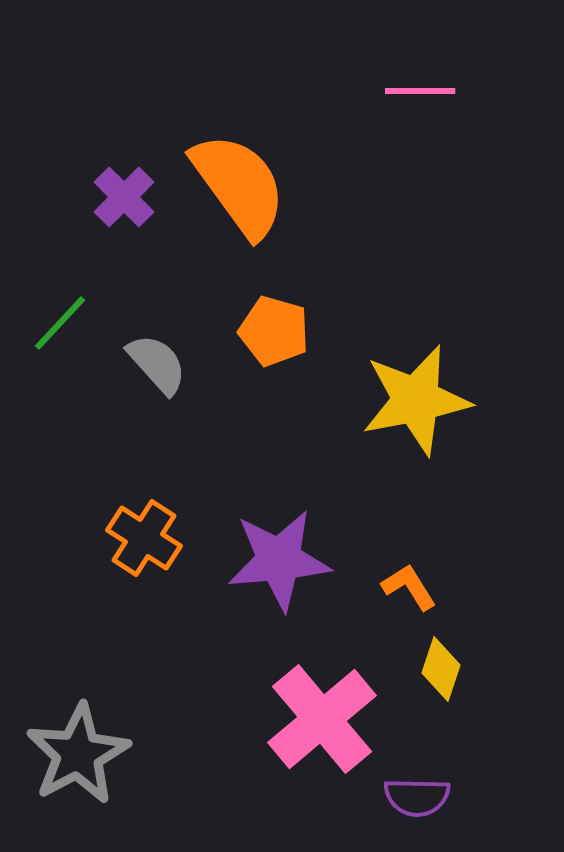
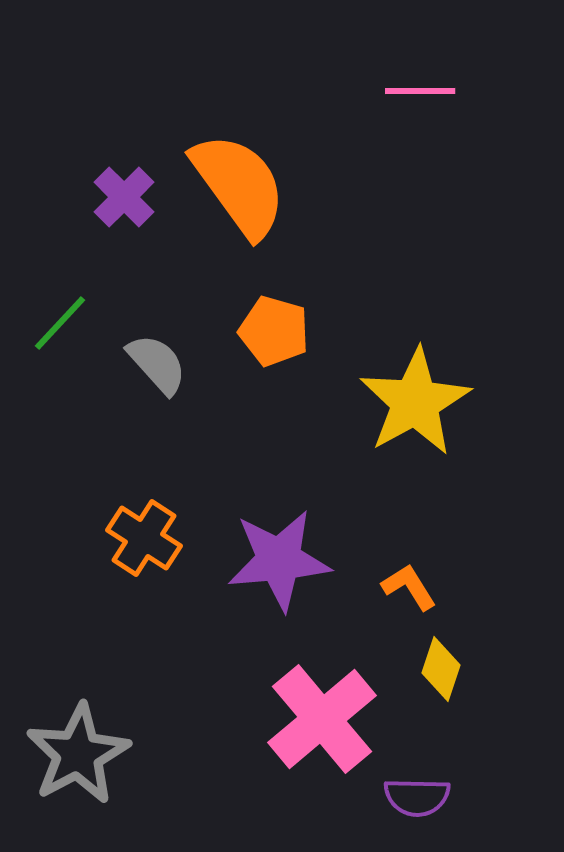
yellow star: moved 1 px left, 2 px down; rotated 18 degrees counterclockwise
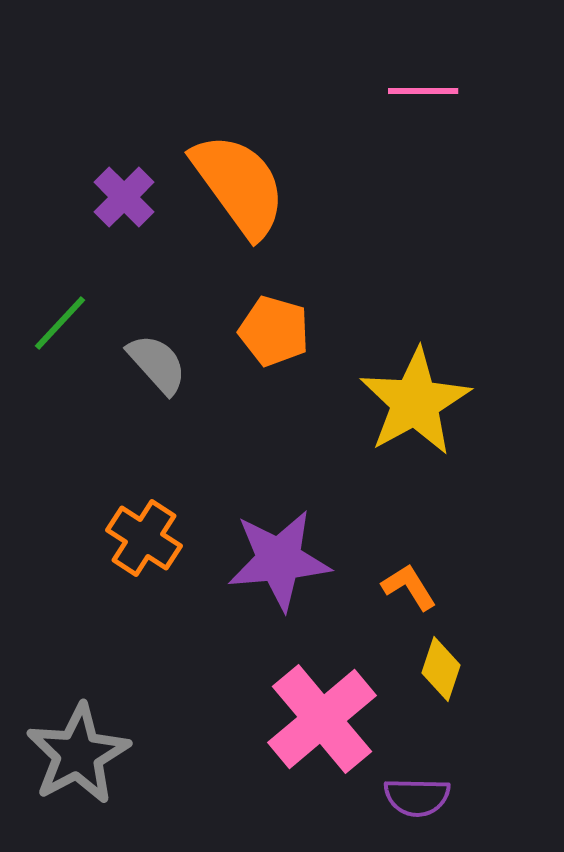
pink line: moved 3 px right
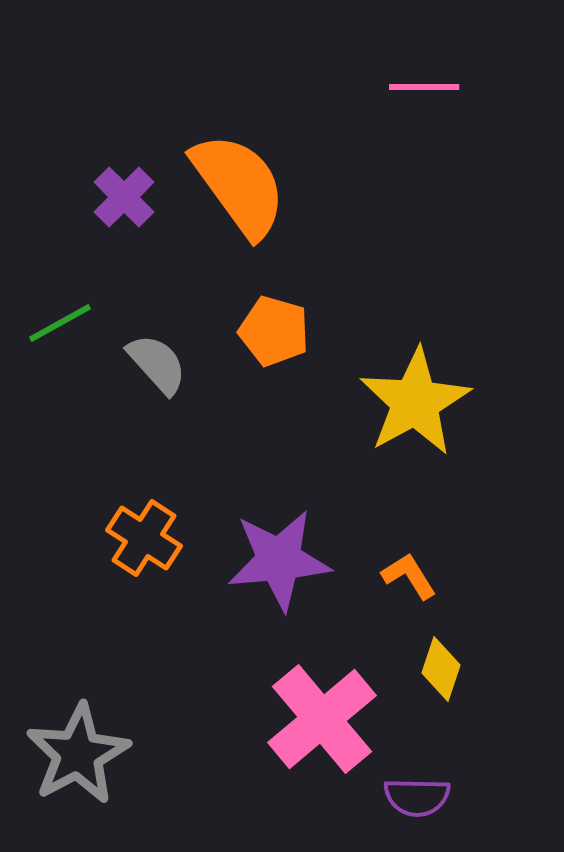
pink line: moved 1 px right, 4 px up
green line: rotated 18 degrees clockwise
orange L-shape: moved 11 px up
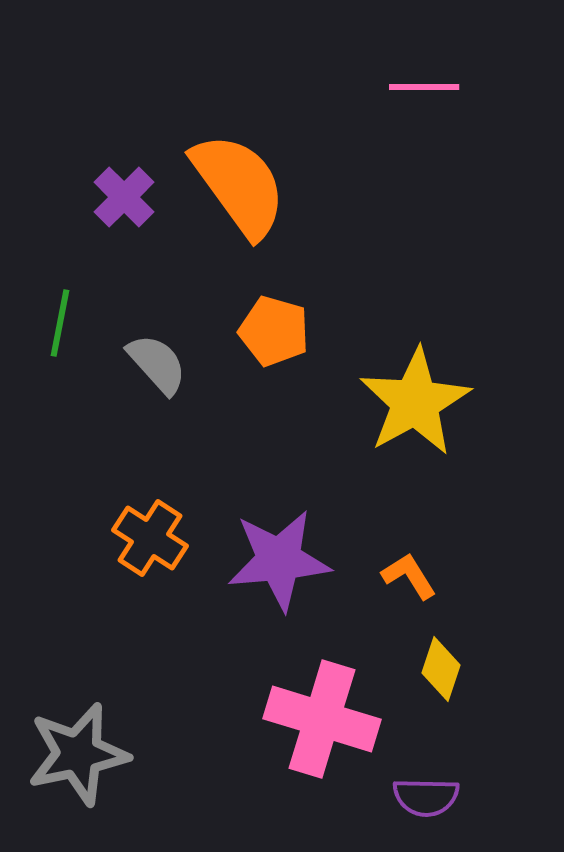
green line: rotated 50 degrees counterclockwise
orange cross: moved 6 px right
pink cross: rotated 33 degrees counterclockwise
gray star: rotated 16 degrees clockwise
purple semicircle: moved 9 px right
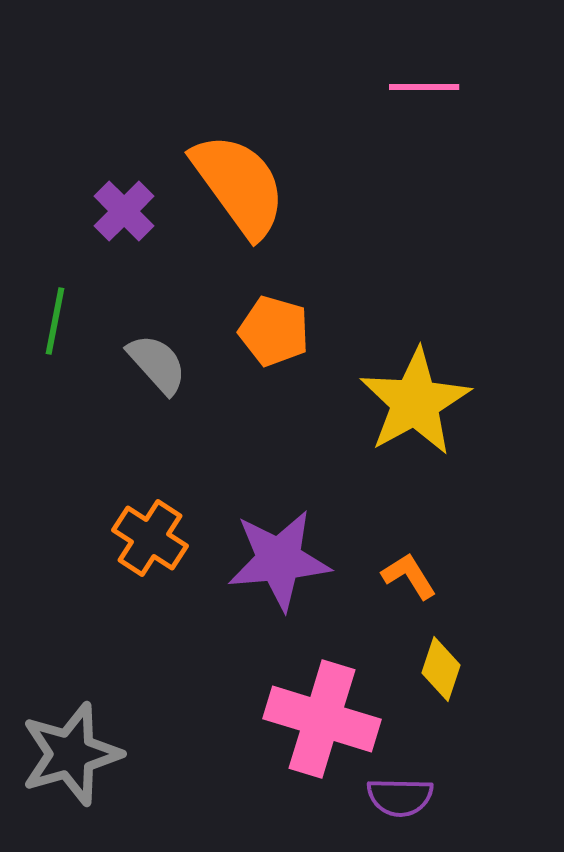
purple cross: moved 14 px down
green line: moved 5 px left, 2 px up
gray star: moved 7 px left; rotated 4 degrees counterclockwise
purple semicircle: moved 26 px left
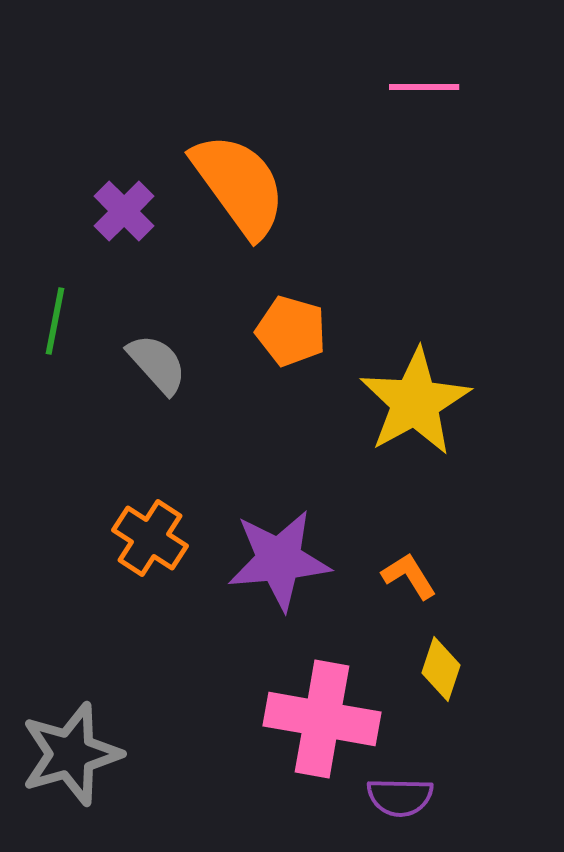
orange pentagon: moved 17 px right
pink cross: rotated 7 degrees counterclockwise
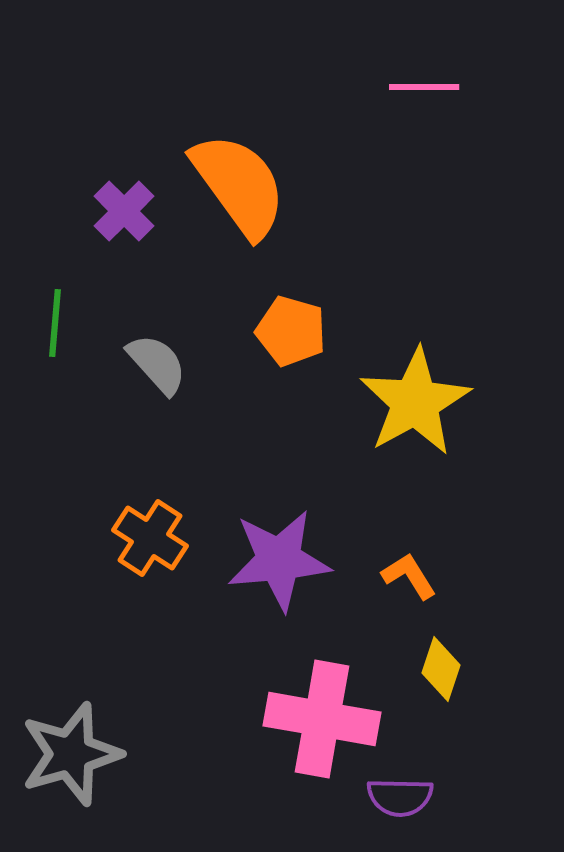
green line: moved 2 px down; rotated 6 degrees counterclockwise
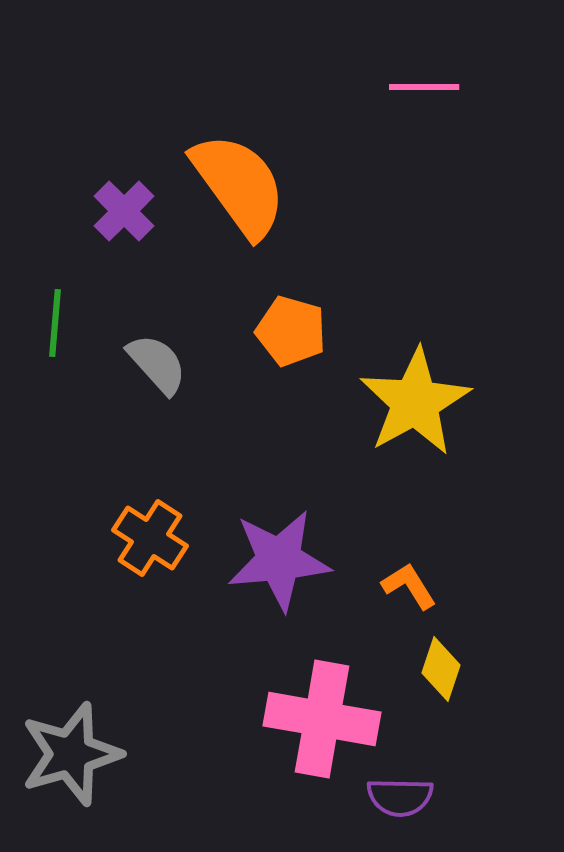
orange L-shape: moved 10 px down
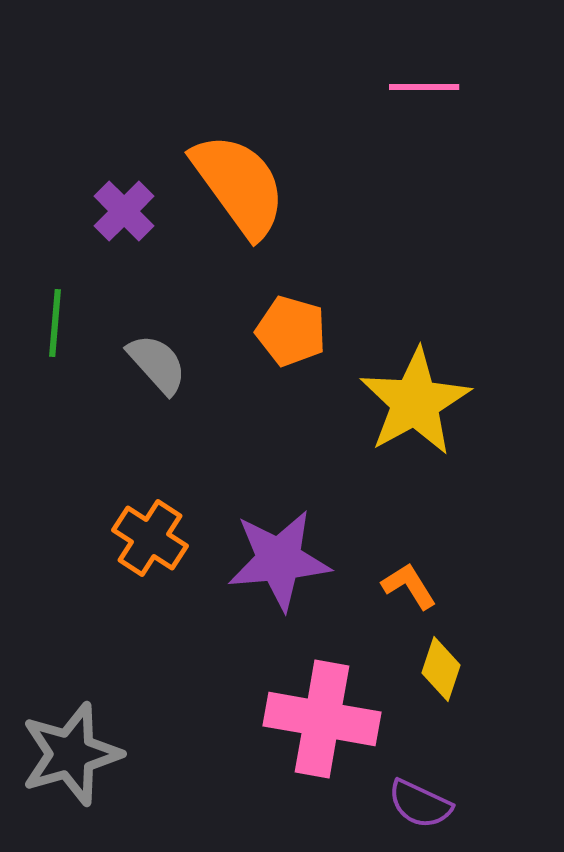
purple semicircle: moved 20 px right, 7 px down; rotated 24 degrees clockwise
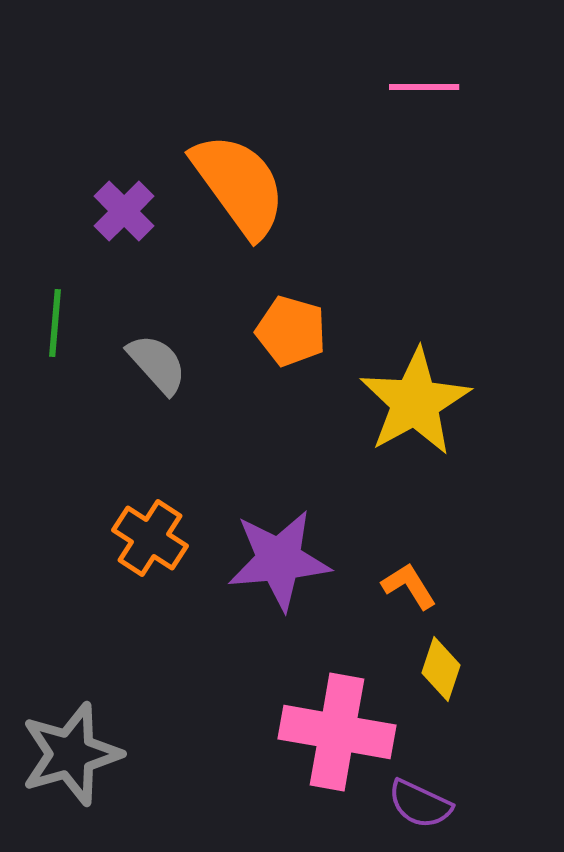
pink cross: moved 15 px right, 13 px down
